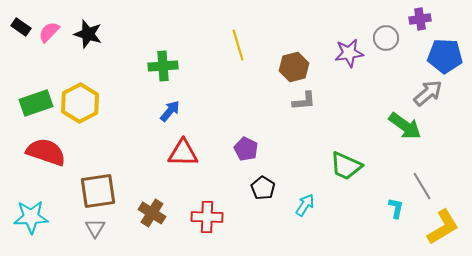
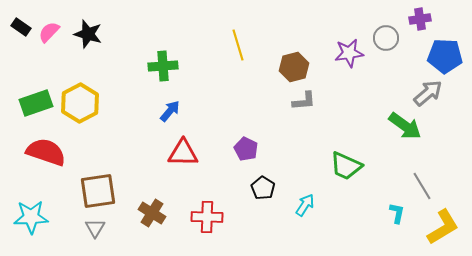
cyan L-shape: moved 1 px right, 5 px down
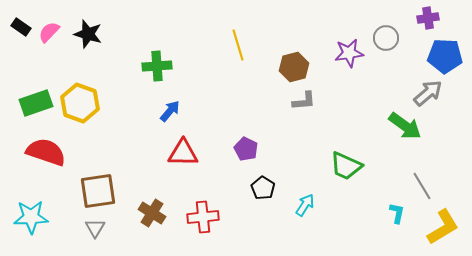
purple cross: moved 8 px right, 1 px up
green cross: moved 6 px left
yellow hexagon: rotated 12 degrees counterclockwise
red cross: moved 4 px left; rotated 8 degrees counterclockwise
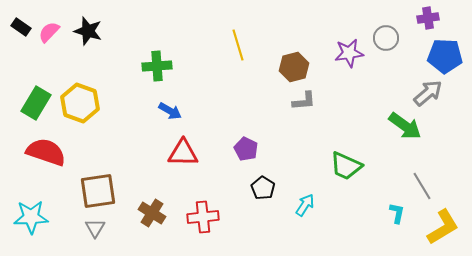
black star: moved 3 px up
green rectangle: rotated 40 degrees counterclockwise
blue arrow: rotated 80 degrees clockwise
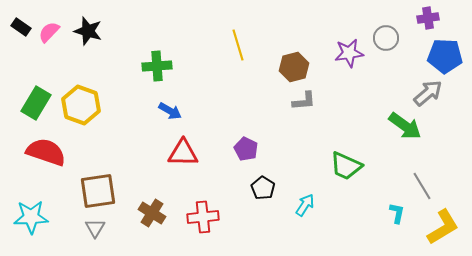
yellow hexagon: moved 1 px right, 2 px down
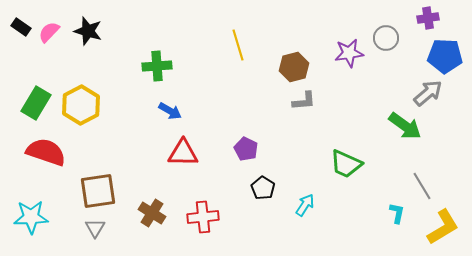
yellow hexagon: rotated 12 degrees clockwise
green trapezoid: moved 2 px up
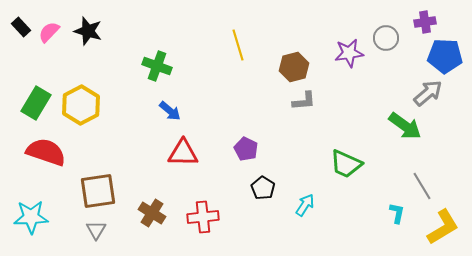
purple cross: moved 3 px left, 4 px down
black rectangle: rotated 12 degrees clockwise
green cross: rotated 24 degrees clockwise
blue arrow: rotated 10 degrees clockwise
gray triangle: moved 1 px right, 2 px down
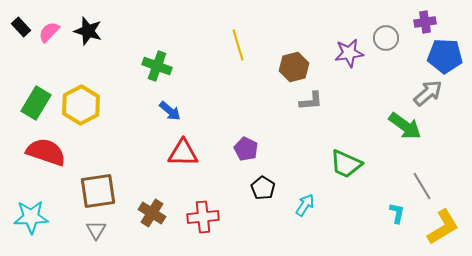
gray L-shape: moved 7 px right
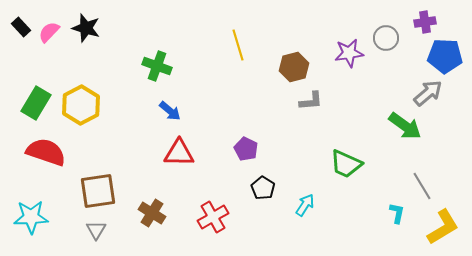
black star: moved 2 px left, 3 px up
red triangle: moved 4 px left
red cross: moved 10 px right; rotated 24 degrees counterclockwise
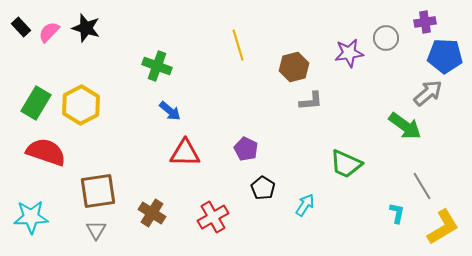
red triangle: moved 6 px right
